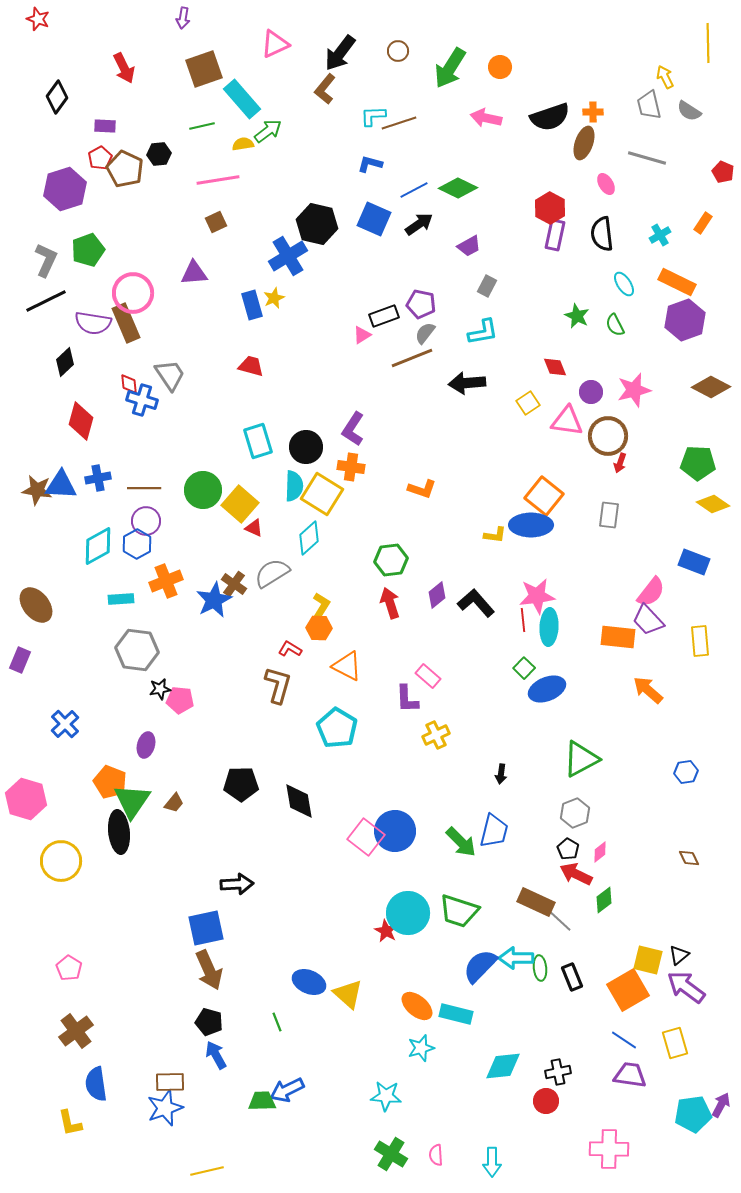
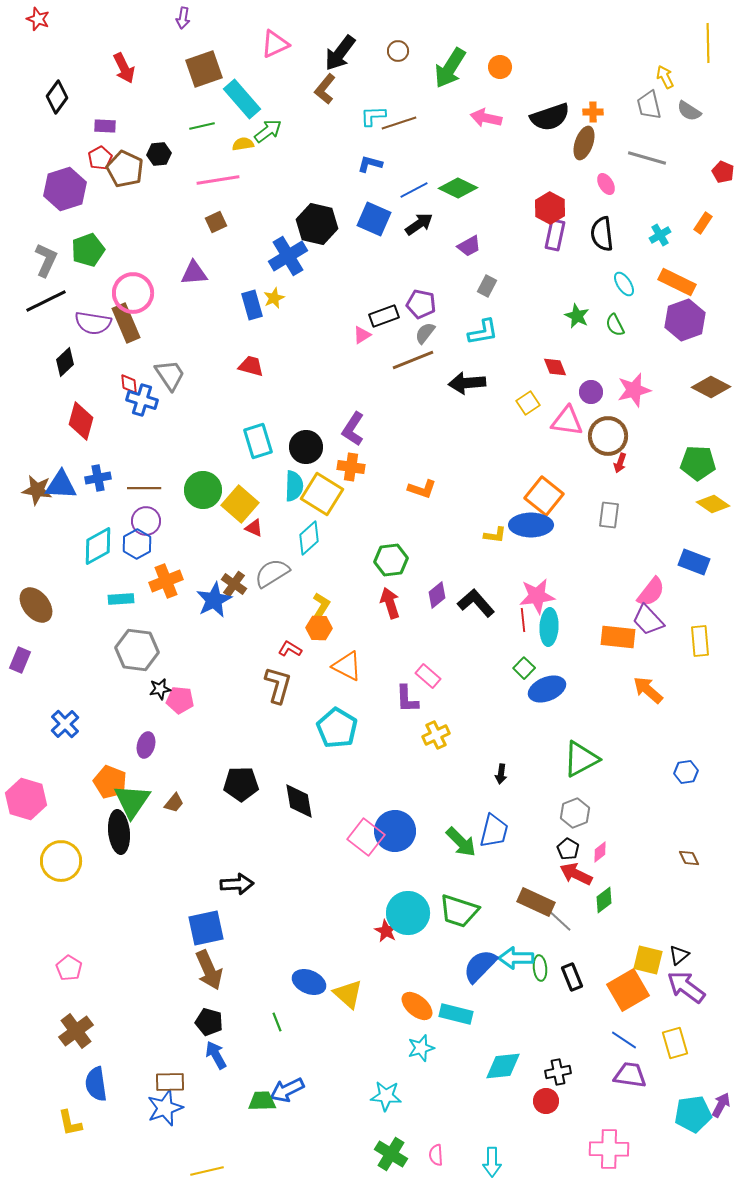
brown line at (412, 358): moved 1 px right, 2 px down
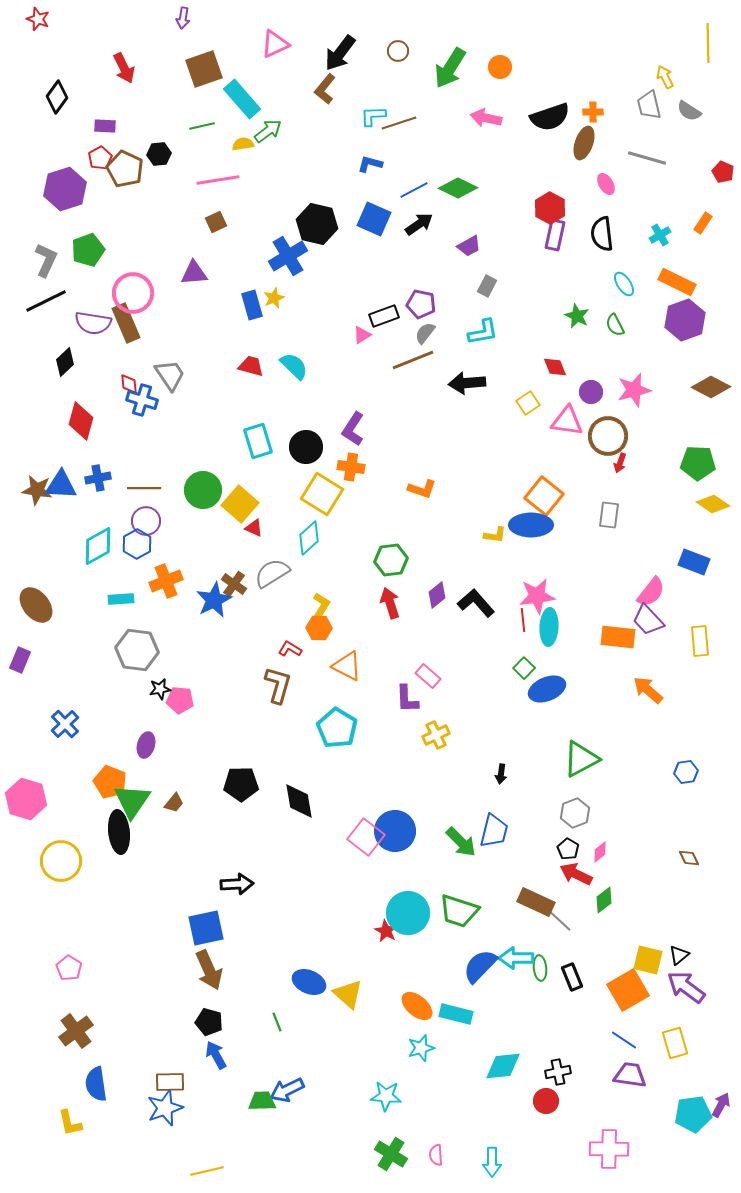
cyan semicircle at (294, 486): moved 120 px up; rotated 48 degrees counterclockwise
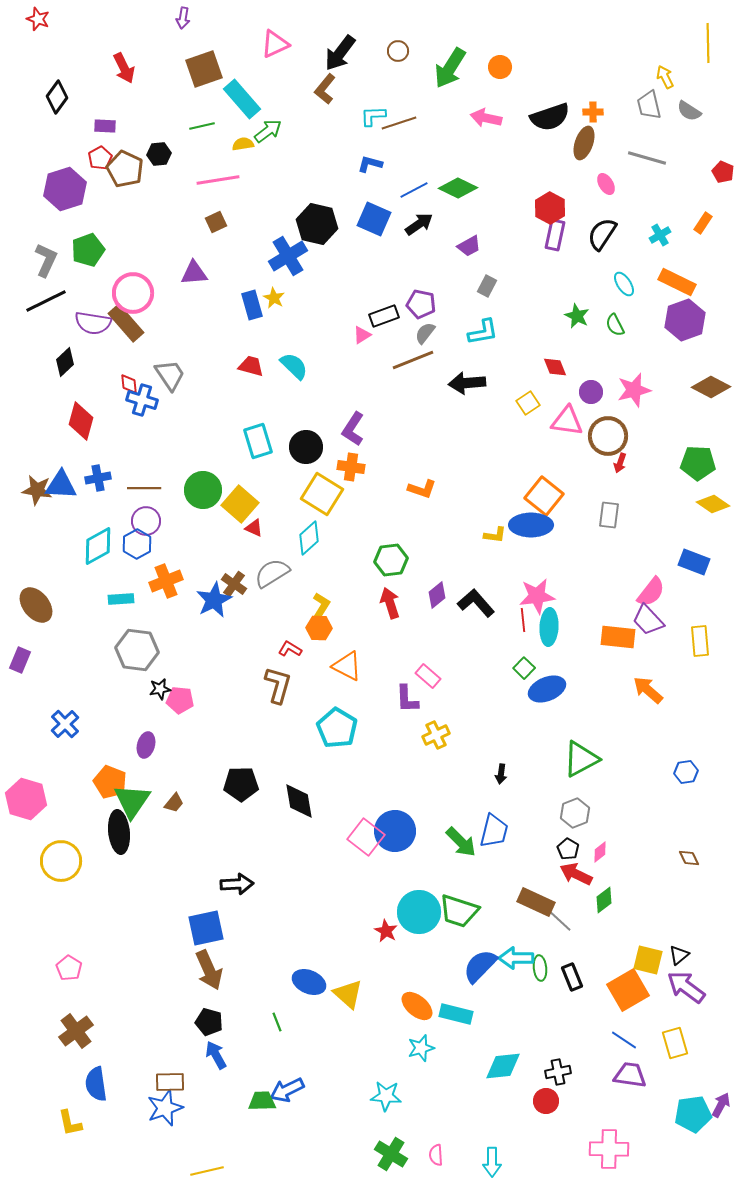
black semicircle at (602, 234): rotated 40 degrees clockwise
yellow star at (274, 298): rotated 20 degrees counterclockwise
brown rectangle at (126, 323): rotated 18 degrees counterclockwise
cyan circle at (408, 913): moved 11 px right, 1 px up
